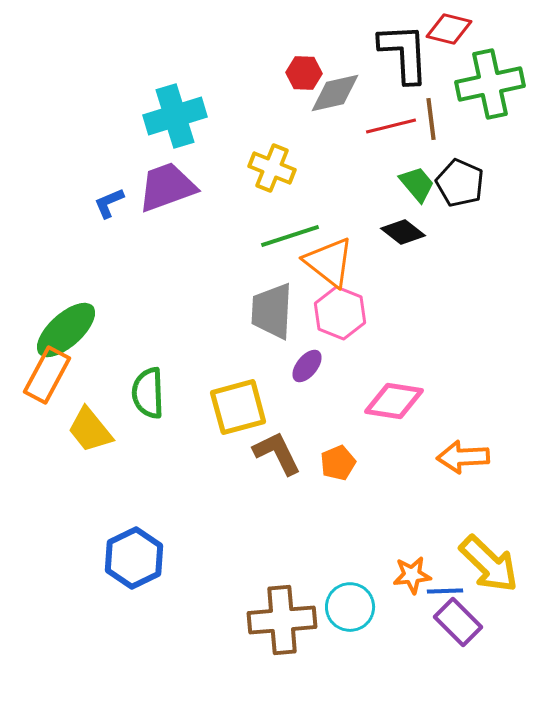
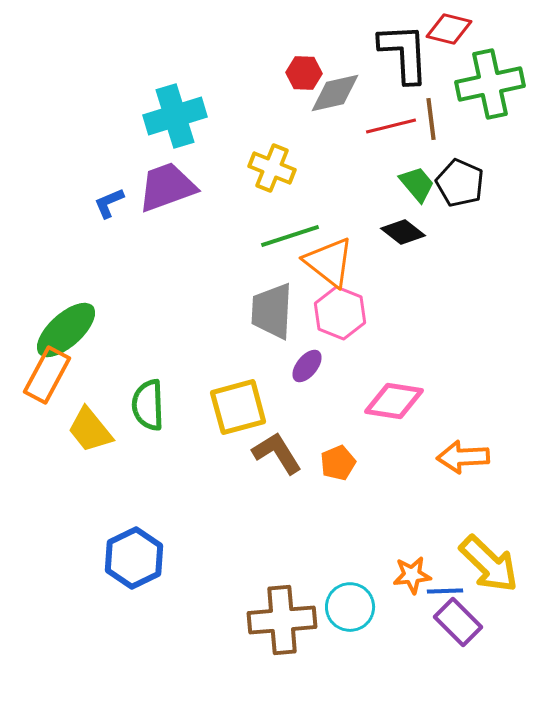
green semicircle: moved 12 px down
brown L-shape: rotated 6 degrees counterclockwise
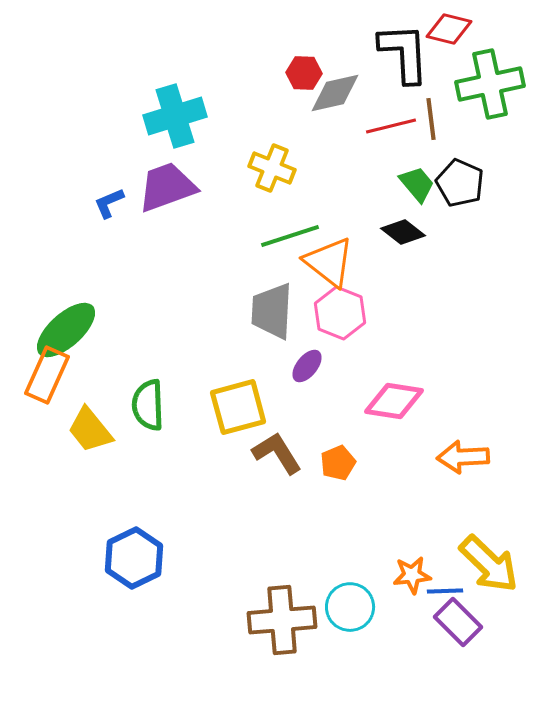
orange rectangle: rotated 4 degrees counterclockwise
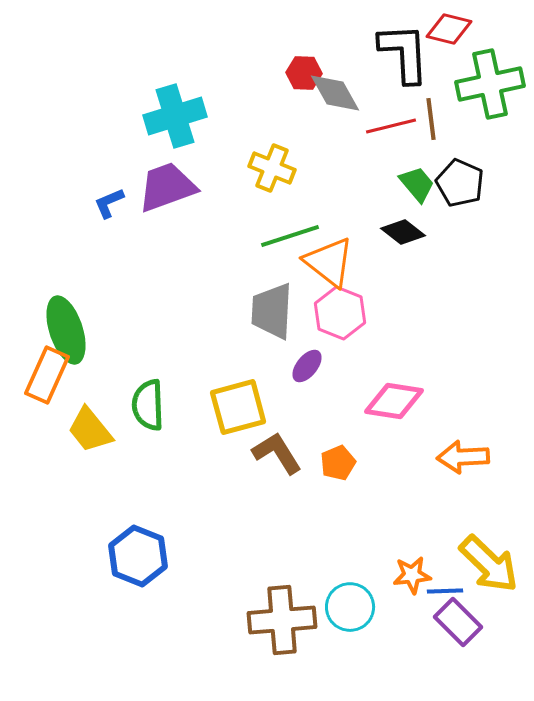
gray diamond: rotated 74 degrees clockwise
green ellipse: rotated 66 degrees counterclockwise
blue hexagon: moved 4 px right, 2 px up; rotated 12 degrees counterclockwise
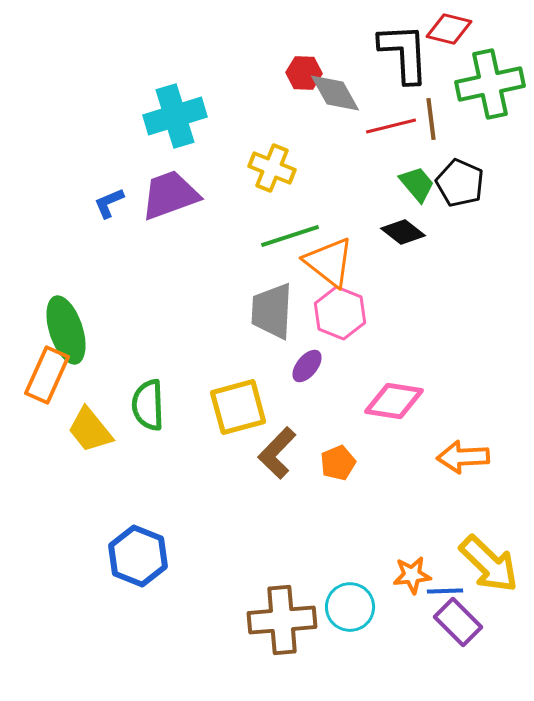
purple trapezoid: moved 3 px right, 8 px down
brown L-shape: rotated 104 degrees counterclockwise
